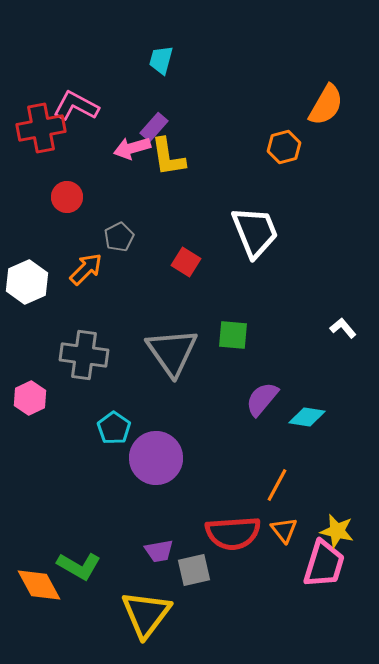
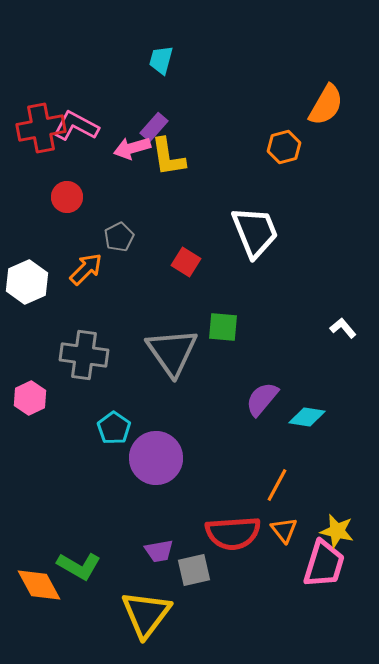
pink L-shape: moved 20 px down
green square: moved 10 px left, 8 px up
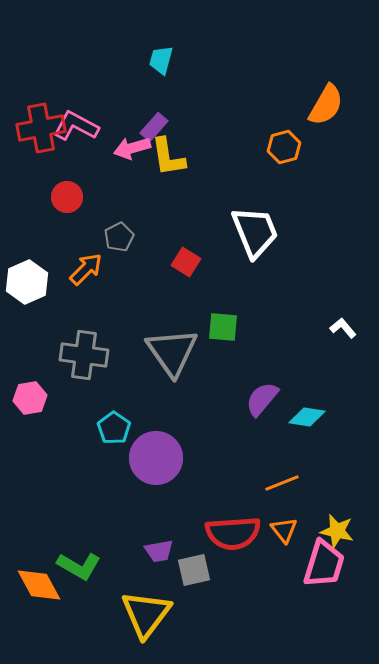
pink hexagon: rotated 16 degrees clockwise
orange line: moved 5 px right, 2 px up; rotated 40 degrees clockwise
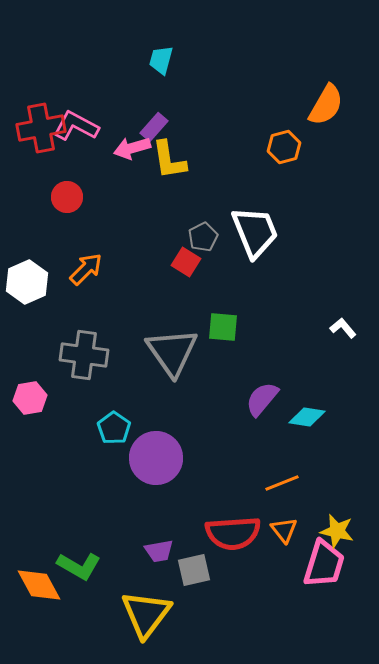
yellow L-shape: moved 1 px right, 3 px down
gray pentagon: moved 84 px right
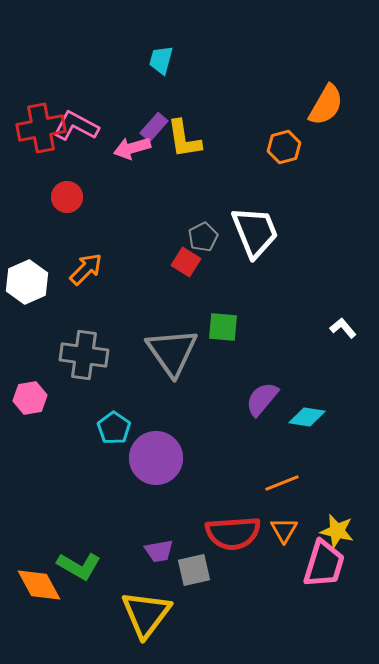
yellow L-shape: moved 15 px right, 21 px up
orange triangle: rotated 8 degrees clockwise
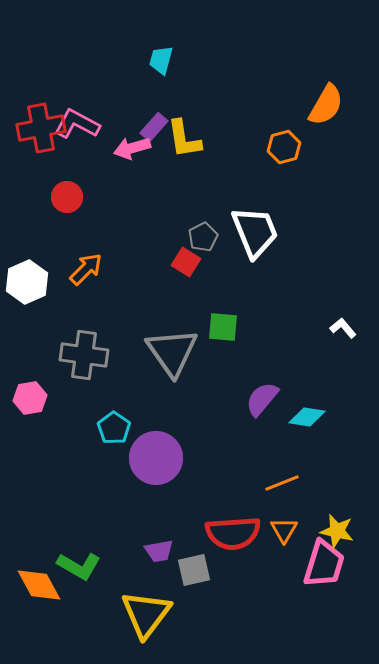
pink L-shape: moved 1 px right, 2 px up
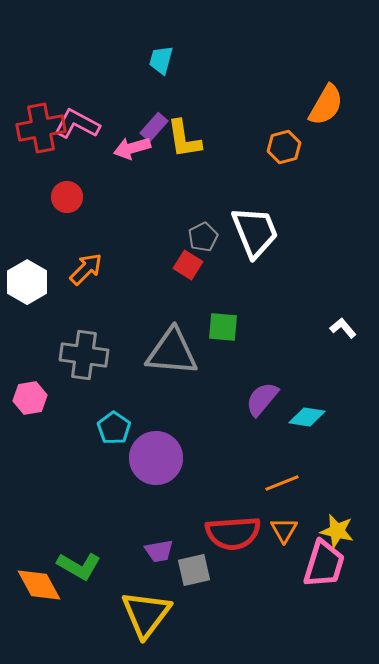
red square: moved 2 px right, 3 px down
white hexagon: rotated 6 degrees counterclockwise
gray triangle: rotated 50 degrees counterclockwise
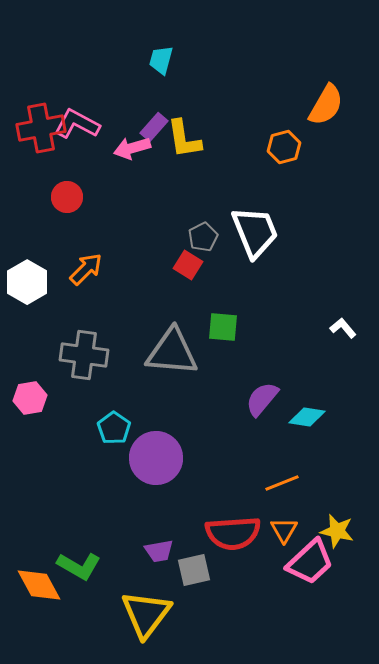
pink trapezoid: moved 14 px left, 2 px up; rotated 30 degrees clockwise
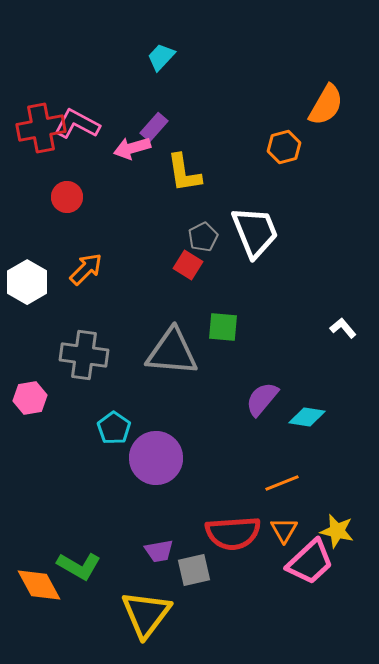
cyan trapezoid: moved 3 px up; rotated 28 degrees clockwise
yellow L-shape: moved 34 px down
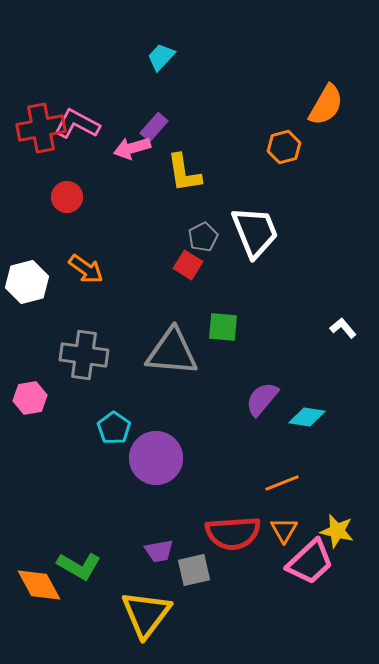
orange arrow: rotated 81 degrees clockwise
white hexagon: rotated 15 degrees clockwise
